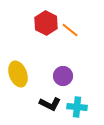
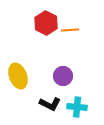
orange line: rotated 42 degrees counterclockwise
yellow ellipse: moved 2 px down
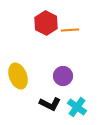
cyan cross: rotated 30 degrees clockwise
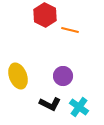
red hexagon: moved 1 px left, 8 px up
orange line: rotated 18 degrees clockwise
cyan cross: moved 2 px right
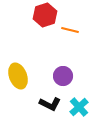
red hexagon: rotated 15 degrees clockwise
cyan cross: rotated 12 degrees clockwise
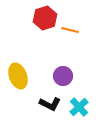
red hexagon: moved 3 px down
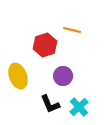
red hexagon: moved 27 px down
orange line: moved 2 px right
black L-shape: rotated 40 degrees clockwise
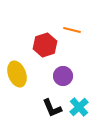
yellow ellipse: moved 1 px left, 2 px up
black L-shape: moved 2 px right, 4 px down
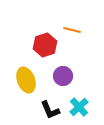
yellow ellipse: moved 9 px right, 6 px down
black L-shape: moved 2 px left, 2 px down
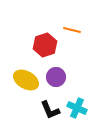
purple circle: moved 7 px left, 1 px down
yellow ellipse: rotated 40 degrees counterclockwise
cyan cross: moved 2 px left, 1 px down; rotated 24 degrees counterclockwise
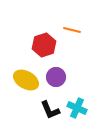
red hexagon: moved 1 px left
